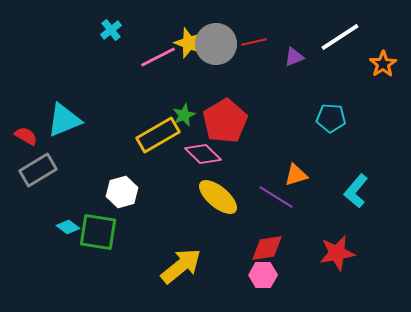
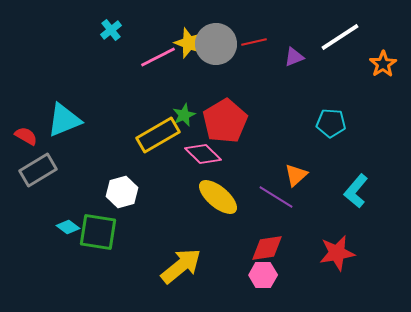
cyan pentagon: moved 5 px down
orange triangle: rotated 25 degrees counterclockwise
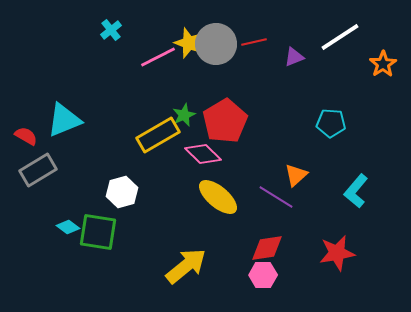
yellow arrow: moved 5 px right
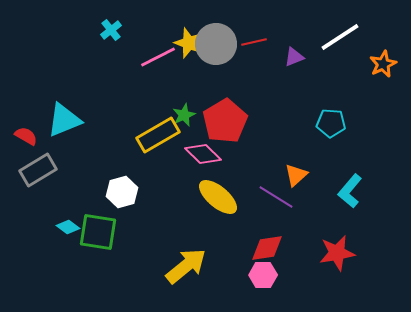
orange star: rotated 8 degrees clockwise
cyan L-shape: moved 6 px left
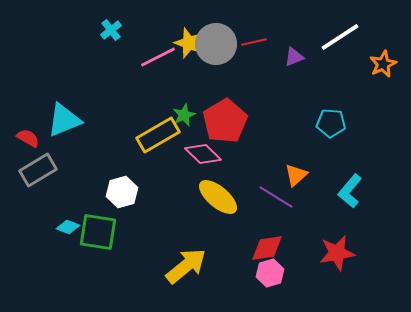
red semicircle: moved 2 px right, 2 px down
cyan diamond: rotated 15 degrees counterclockwise
pink hexagon: moved 7 px right, 2 px up; rotated 16 degrees counterclockwise
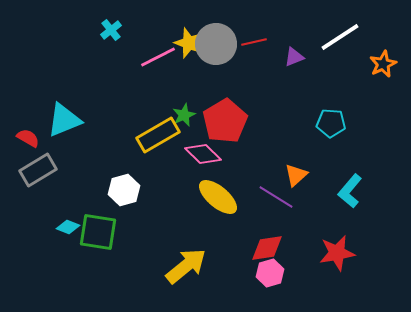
white hexagon: moved 2 px right, 2 px up
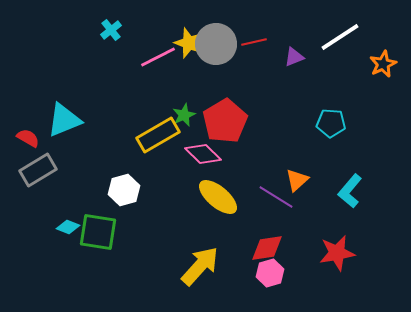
orange triangle: moved 1 px right, 5 px down
yellow arrow: moved 14 px right; rotated 9 degrees counterclockwise
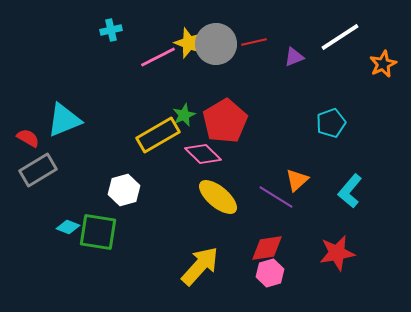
cyan cross: rotated 25 degrees clockwise
cyan pentagon: rotated 24 degrees counterclockwise
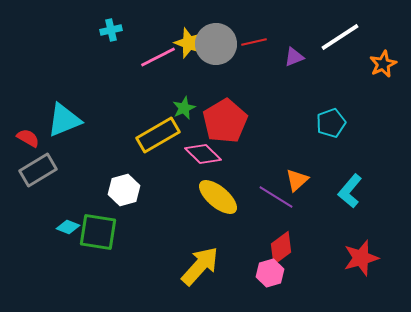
green star: moved 7 px up
red diamond: moved 14 px right; rotated 28 degrees counterclockwise
red star: moved 24 px right, 5 px down; rotated 6 degrees counterclockwise
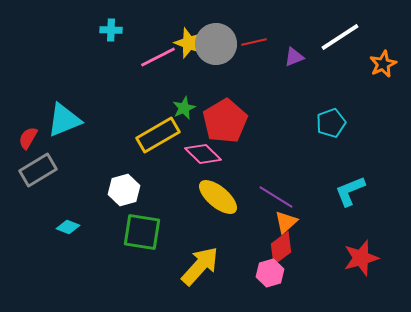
cyan cross: rotated 15 degrees clockwise
red semicircle: rotated 90 degrees counterclockwise
orange triangle: moved 11 px left, 42 px down
cyan L-shape: rotated 28 degrees clockwise
green square: moved 44 px right
